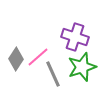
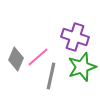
gray diamond: rotated 10 degrees counterclockwise
gray line: moved 2 px left, 2 px down; rotated 36 degrees clockwise
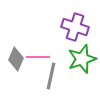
purple cross: moved 10 px up
pink line: rotated 40 degrees clockwise
green star: moved 8 px up
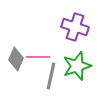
green star: moved 5 px left, 7 px down
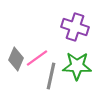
pink line: moved 1 px left, 1 px down; rotated 35 degrees counterclockwise
green star: rotated 20 degrees clockwise
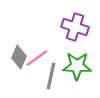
gray diamond: moved 3 px right, 2 px up
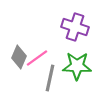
gray line: moved 1 px left, 2 px down
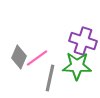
purple cross: moved 8 px right, 14 px down
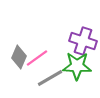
gray line: rotated 48 degrees clockwise
